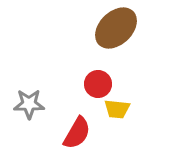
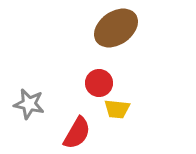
brown ellipse: rotated 9 degrees clockwise
red circle: moved 1 px right, 1 px up
gray star: rotated 12 degrees clockwise
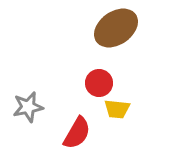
gray star: moved 1 px left, 3 px down; rotated 24 degrees counterclockwise
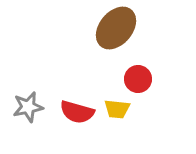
brown ellipse: rotated 15 degrees counterclockwise
red circle: moved 39 px right, 4 px up
red semicircle: moved 21 px up; rotated 76 degrees clockwise
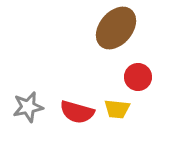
red circle: moved 2 px up
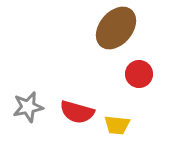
red circle: moved 1 px right, 3 px up
yellow trapezoid: moved 16 px down
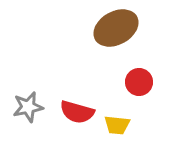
brown ellipse: rotated 21 degrees clockwise
red circle: moved 8 px down
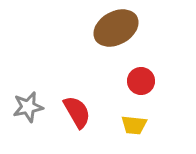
red circle: moved 2 px right, 1 px up
red semicircle: rotated 136 degrees counterclockwise
yellow trapezoid: moved 17 px right
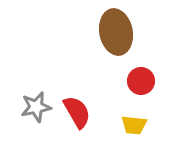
brown ellipse: moved 4 px down; rotated 72 degrees counterclockwise
gray star: moved 8 px right
